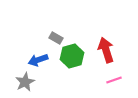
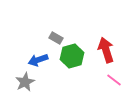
pink line: rotated 56 degrees clockwise
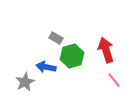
blue arrow: moved 8 px right, 7 px down; rotated 30 degrees clockwise
pink line: rotated 14 degrees clockwise
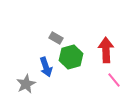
red arrow: rotated 15 degrees clockwise
green hexagon: moved 1 px left, 1 px down
blue arrow: rotated 120 degrees counterclockwise
gray star: moved 1 px right, 2 px down
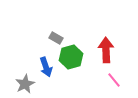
gray star: moved 1 px left
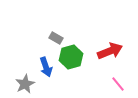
red arrow: moved 4 px right, 1 px down; rotated 70 degrees clockwise
pink line: moved 4 px right, 4 px down
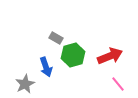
red arrow: moved 5 px down
green hexagon: moved 2 px right, 2 px up
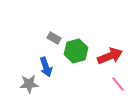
gray rectangle: moved 2 px left
green hexagon: moved 3 px right, 4 px up
gray star: moved 4 px right; rotated 24 degrees clockwise
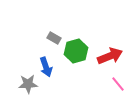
gray star: moved 1 px left
